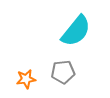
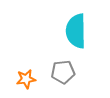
cyan semicircle: rotated 140 degrees clockwise
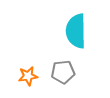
orange star: moved 2 px right, 3 px up
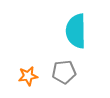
gray pentagon: moved 1 px right
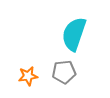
cyan semicircle: moved 2 px left, 3 px down; rotated 20 degrees clockwise
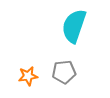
cyan semicircle: moved 8 px up
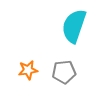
orange star: moved 6 px up
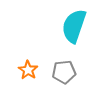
orange star: rotated 30 degrees counterclockwise
